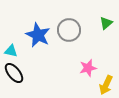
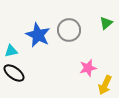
cyan triangle: rotated 24 degrees counterclockwise
black ellipse: rotated 15 degrees counterclockwise
yellow arrow: moved 1 px left
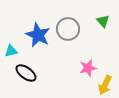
green triangle: moved 3 px left, 2 px up; rotated 32 degrees counterclockwise
gray circle: moved 1 px left, 1 px up
black ellipse: moved 12 px right
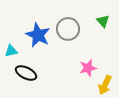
black ellipse: rotated 10 degrees counterclockwise
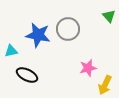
green triangle: moved 6 px right, 5 px up
blue star: rotated 15 degrees counterclockwise
black ellipse: moved 1 px right, 2 px down
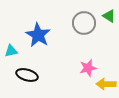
green triangle: rotated 16 degrees counterclockwise
gray circle: moved 16 px right, 6 px up
blue star: rotated 20 degrees clockwise
black ellipse: rotated 10 degrees counterclockwise
yellow arrow: moved 1 px right, 1 px up; rotated 66 degrees clockwise
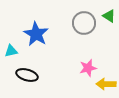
blue star: moved 2 px left, 1 px up
